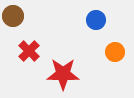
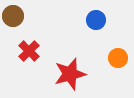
orange circle: moved 3 px right, 6 px down
red star: moved 7 px right; rotated 16 degrees counterclockwise
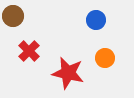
orange circle: moved 13 px left
red star: moved 2 px left, 1 px up; rotated 28 degrees clockwise
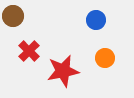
red star: moved 5 px left, 2 px up; rotated 24 degrees counterclockwise
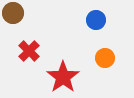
brown circle: moved 3 px up
red star: moved 6 px down; rotated 24 degrees counterclockwise
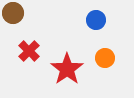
red star: moved 4 px right, 8 px up
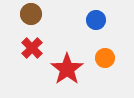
brown circle: moved 18 px right, 1 px down
red cross: moved 3 px right, 3 px up
